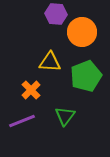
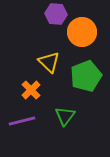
yellow triangle: moved 1 px left; rotated 40 degrees clockwise
purple line: rotated 8 degrees clockwise
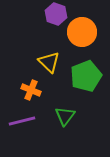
purple hexagon: rotated 15 degrees clockwise
orange cross: rotated 24 degrees counterclockwise
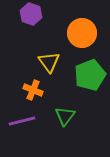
purple hexagon: moved 25 px left
orange circle: moved 1 px down
yellow triangle: rotated 10 degrees clockwise
green pentagon: moved 4 px right, 1 px up
orange cross: moved 2 px right
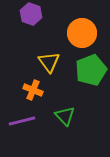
green pentagon: moved 1 px right, 5 px up
green triangle: rotated 20 degrees counterclockwise
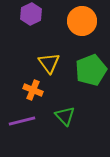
purple hexagon: rotated 15 degrees clockwise
orange circle: moved 12 px up
yellow triangle: moved 1 px down
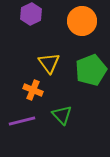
green triangle: moved 3 px left, 1 px up
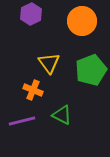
green triangle: rotated 20 degrees counterclockwise
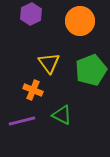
orange circle: moved 2 px left
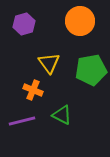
purple hexagon: moved 7 px left, 10 px down; rotated 10 degrees clockwise
green pentagon: rotated 12 degrees clockwise
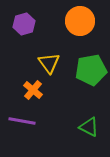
orange cross: rotated 18 degrees clockwise
green triangle: moved 27 px right, 12 px down
purple line: rotated 24 degrees clockwise
